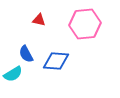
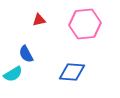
red triangle: rotated 24 degrees counterclockwise
blue diamond: moved 16 px right, 11 px down
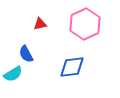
red triangle: moved 1 px right, 4 px down
pink hexagon: rotated 20 degrees counterclockwise
blue diamond: moved 5 px up; rotated 12 degrees counterclockwise
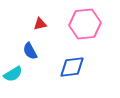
pink hexagon: rotated 20 degrees clockwise
blue semicircle: moved 4 px right, 3 px up
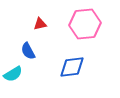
blue semicircle: moved 2 px left
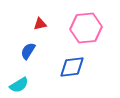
pink hexagon: moved 1 px right, 4 px down
blue semicircle: rotated 60 degrees clockwise
cyan semicircle: moved 6 px right, 11 px down
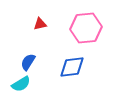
blue semicircle: moved 11 px down
cyan semicircle: moved 2 px right, 1 px up
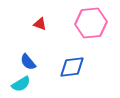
red triangle: rotated 32 degrees clockwise
pink hexagon: moved 5 px right, 5 px up
blue semicircle: rotated 72 degrees counterclockwise
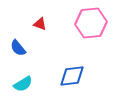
blue semicircle: moved 10 px left, 14 px up
blue diamond: moved 9 px down
cyan semicircle: moved 2 px right
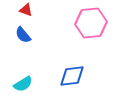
red triangle: moved 14 px left, 14 px up
blue semicircle: moved 5 px right, 13 px up
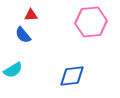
red triangle: moved 5 px right, 5 px down; rotated 24 degrees counterclockwise
pink hexagon: moved 1 px up
cyan semicircle: moved 10 px left, 14 px up
